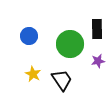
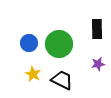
blue circle: moved 7 px down
green circle: moved 11 px left
purple star: moved 3 px down
black trapezoid: rotated 30 degrees counterclockwise
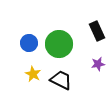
black rectangle: moved 2 px down; rotated 24 degrees counterclockwise
black trapezoid: moved 1 px left
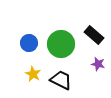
black rectangle: moved 3 px left, 4 px down; rotated 24 degrees counterclockwise
green circle: moved 2 px right
purple star: rotated 24 degrees clockwise
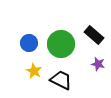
yellow star: moved 1 px right, 3 px up
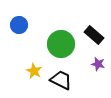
blue circle: moved 10 px left, 18 px up
